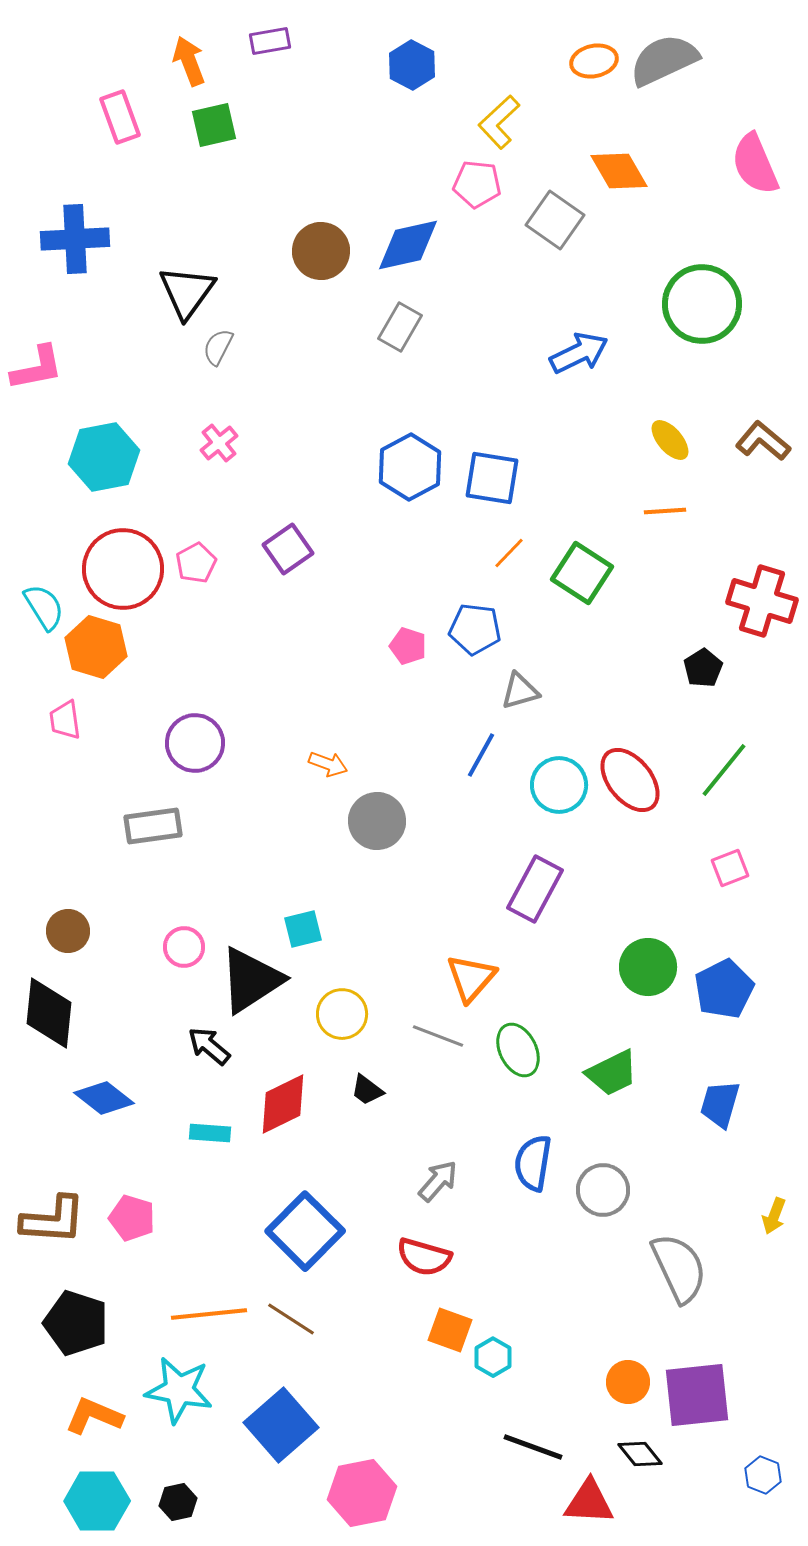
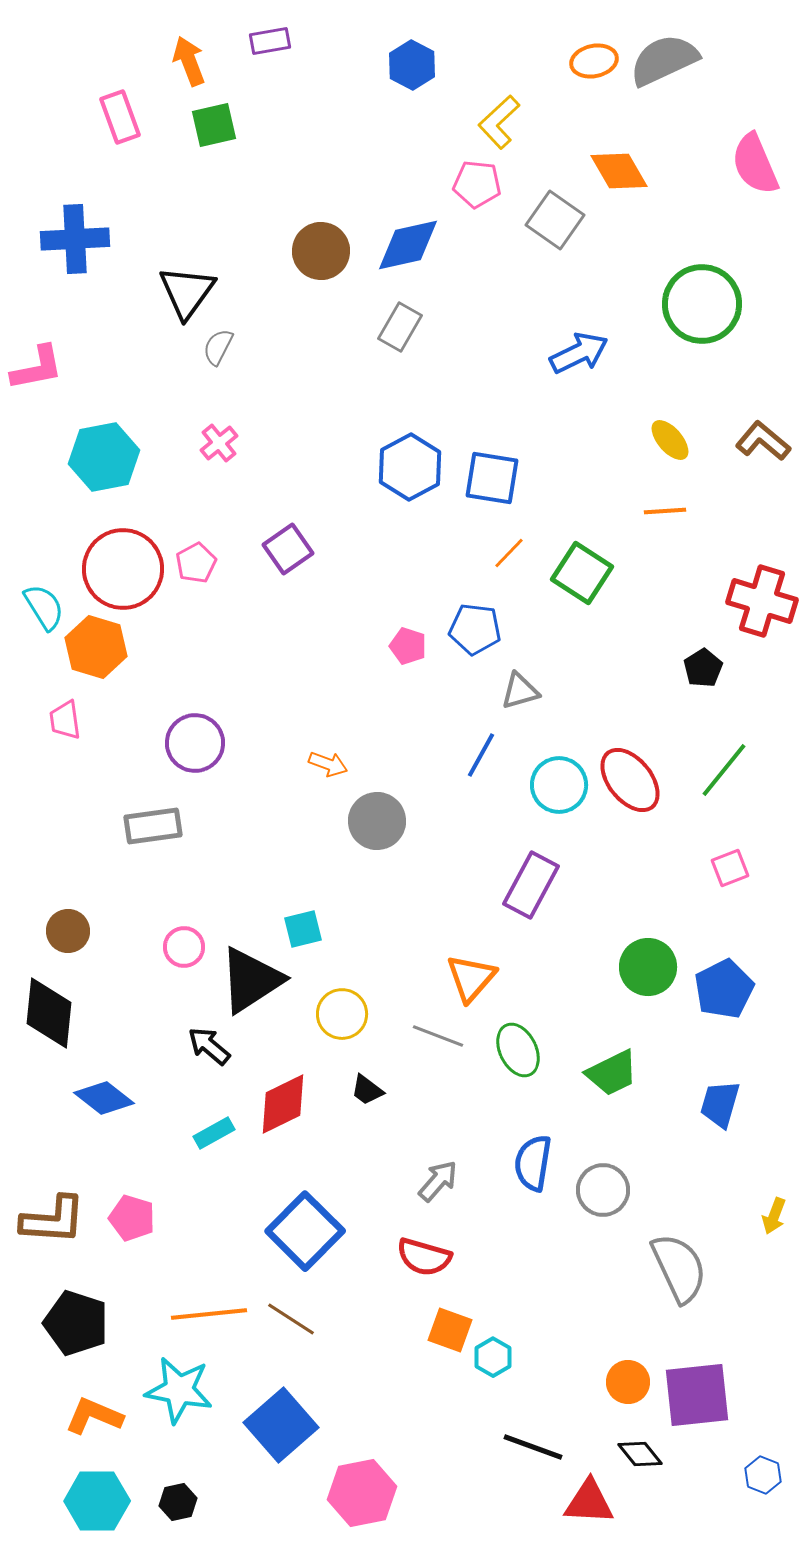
purple rectangle at (535, 889): moved 4 px left, 4 px up
cyan rectangle at (210, 1133): moved 4 px right; rotated 33 degrees counterclockwise
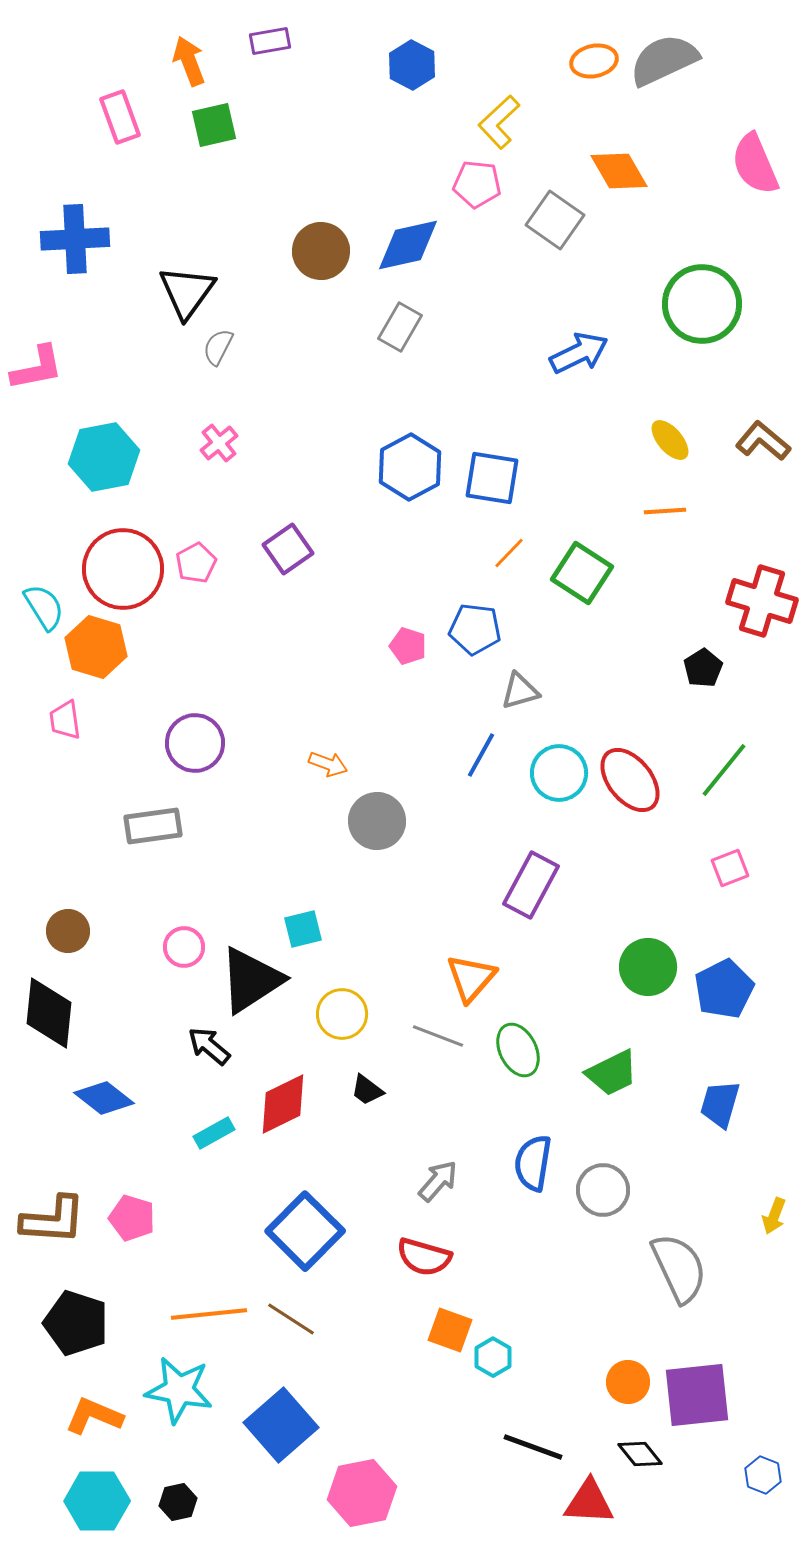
cyan circle at (559, 785): moved 12 px up
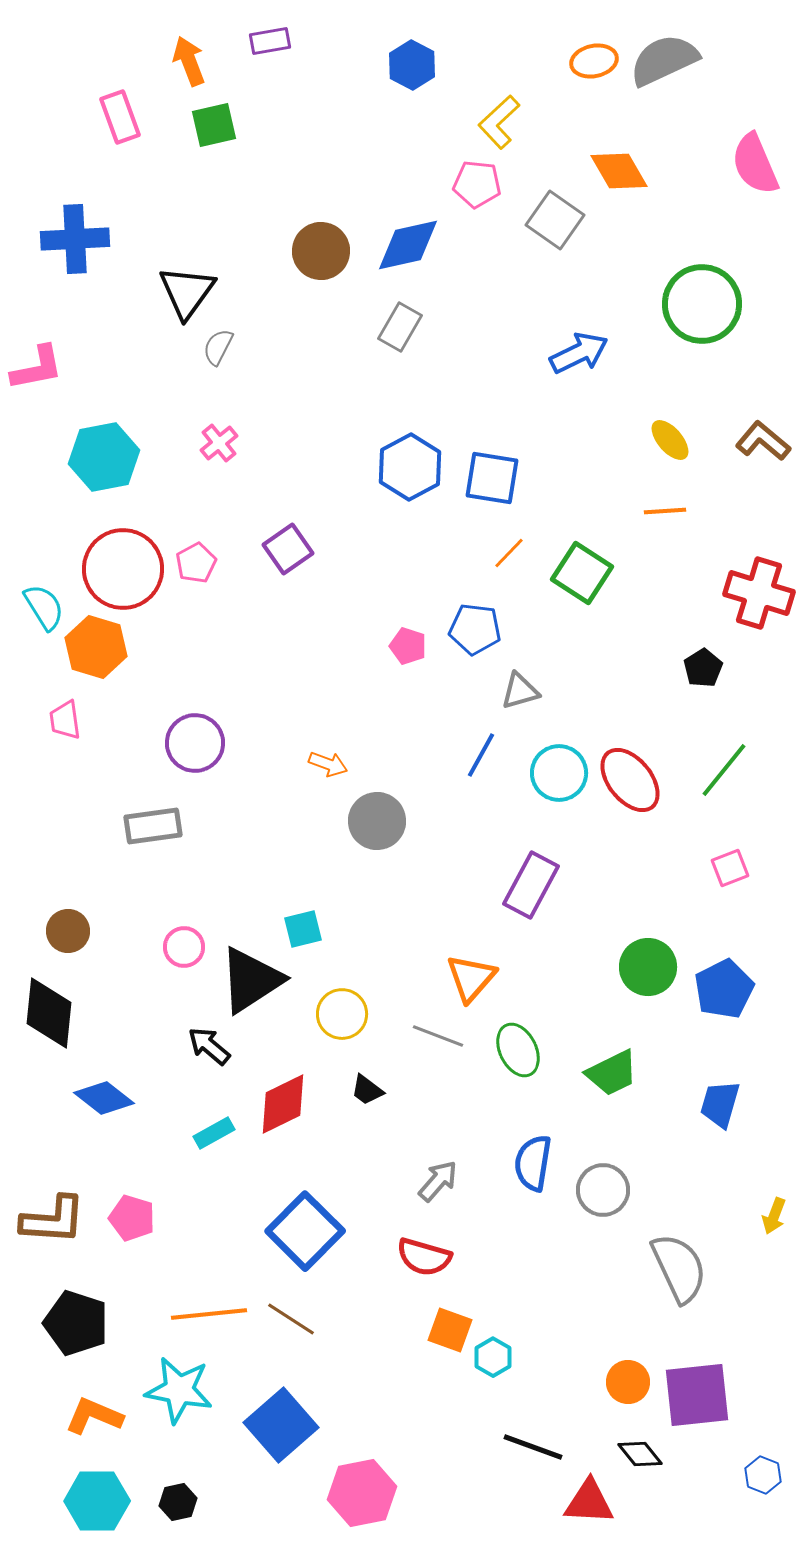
red cross at (762, 601): moved 3 px left, 8 px up
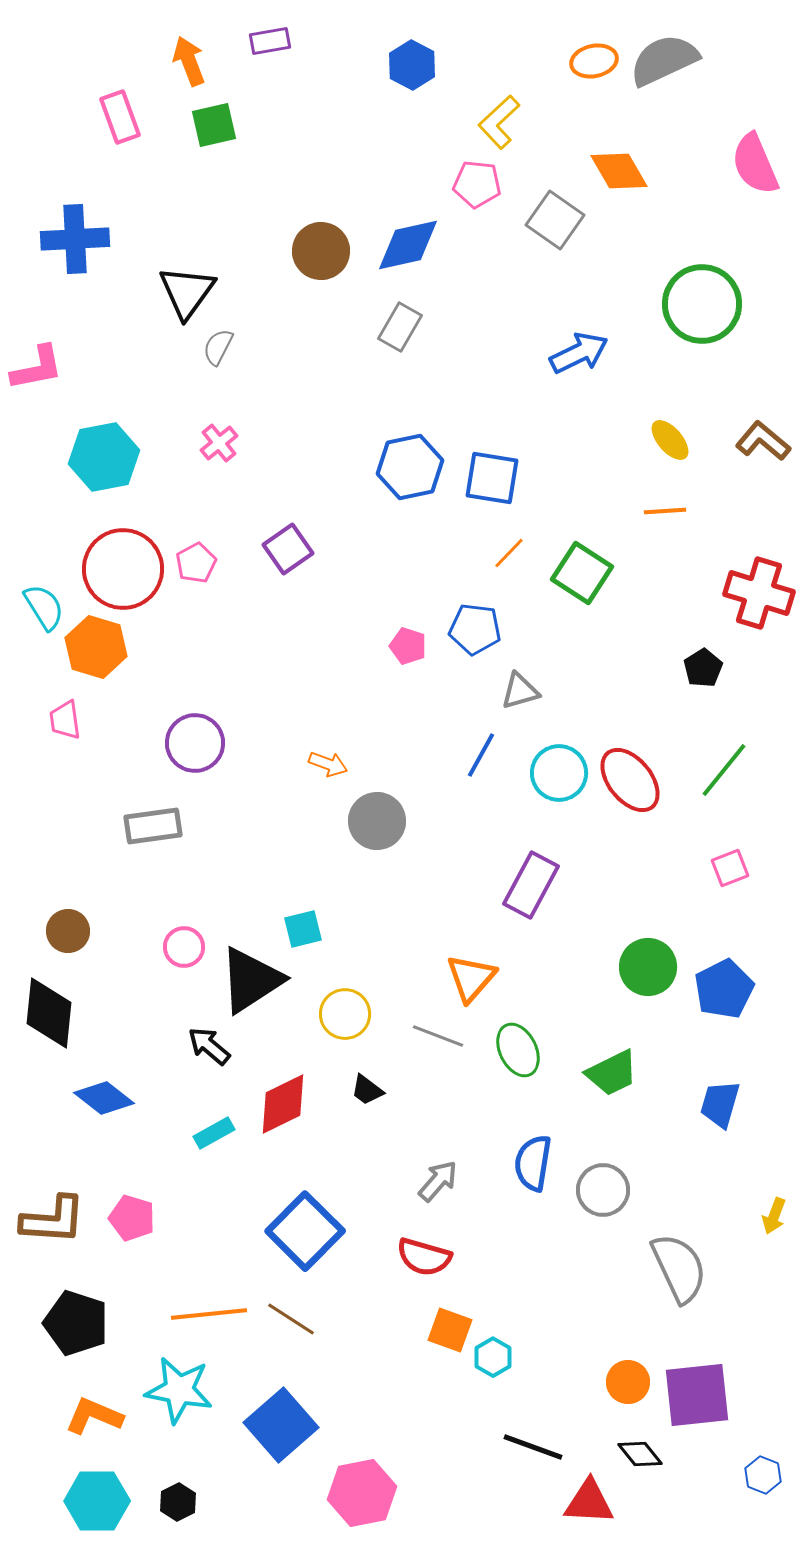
blue hexagon at (410, 467): rotated 16 degrees clockwise
yellow circle at (342, 1014): moved 3 px right
black hexagon at (178, 1502): rotated 15 degrees counterclockwise
